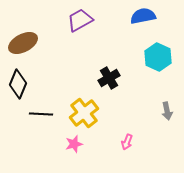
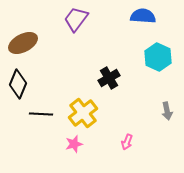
blue semicircle: rotated 15 degrees clockwise
purple trapezoid: moved 4 px left, 1 px up; rotated 24 degrees counterclockwise
yellow cross: moved 1 px left
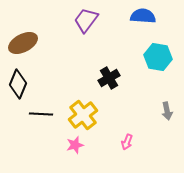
purple trapezoid: moved 10 px right, 1 px down
cyan hexagon: rotated 16 degrees counterclockwise
yellow cross: moved 2 px down
pink star: moved 1 px right, 1 px down
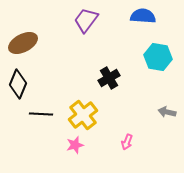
gray arrow: moved 1 px down; rotated 114 degrees clockwise
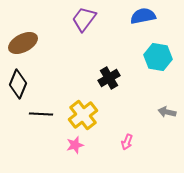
blue semicircle: rotated 15 degrees counterclockwise
purple trapezoid: moved 2 px left, 1 px up
